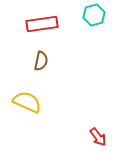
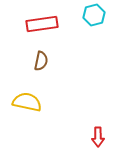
yellow semicircle: rotated 12 degrees counterclockwise
red arrow: rotated 36 degrees clockwise
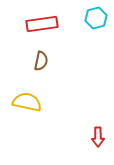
cyan hexagon: moved 2 px right, 3 px down
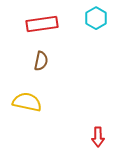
cyan hexagon: rotated 15 degrees counterclockwise
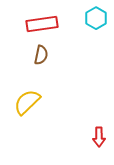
brown semicircle: moved 6 px up
yellow semicircle: rotated 56 degrees counterclockwise
red arrow: moved 1 px right
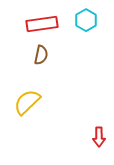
cyan hexagon: moved 10 px left, 2 px down
